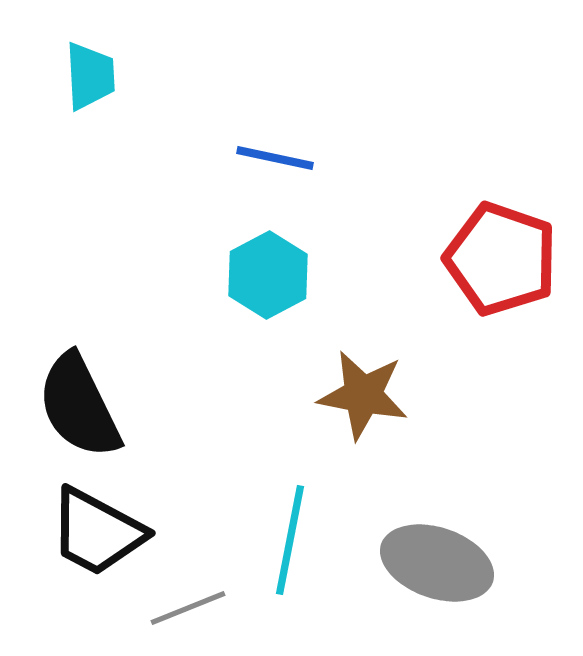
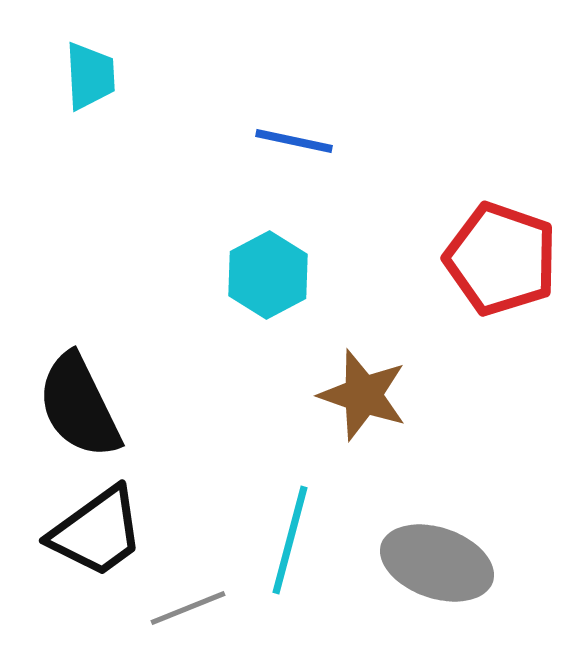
blue line: moved 19 px right, 17 px up
brown star: rotated 8 degrees clockwise
black trapezoid: rotated 64 degrees counterclockwise
cyan line: rotated 4 degrees clockwise
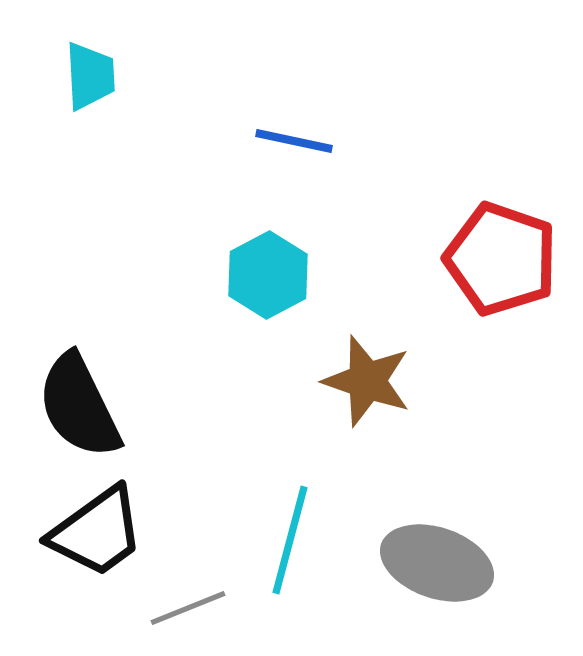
brown star: moved 4 px right, 14 px up
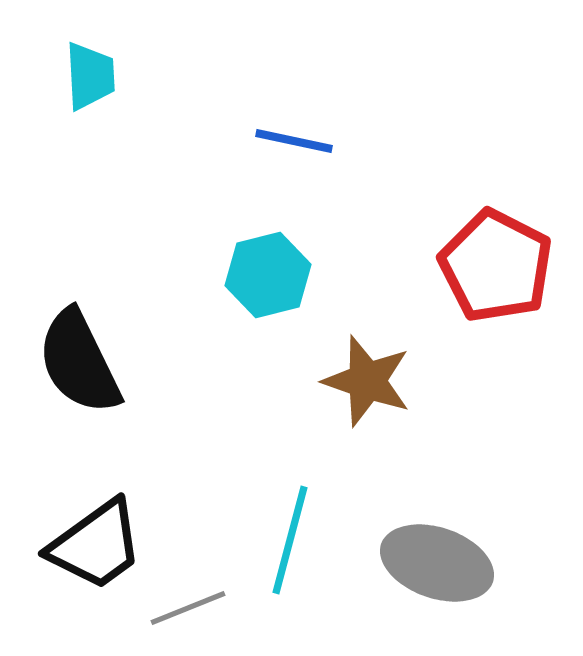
red pentagon: moved 5 px left, 7 px down; rotated 8 degrees clockwise
cyan hexagon: rotated 14 degrees clockwise
black semicircle: moved 44 px up
black trapezoid: moved 1 px left, 13 px down
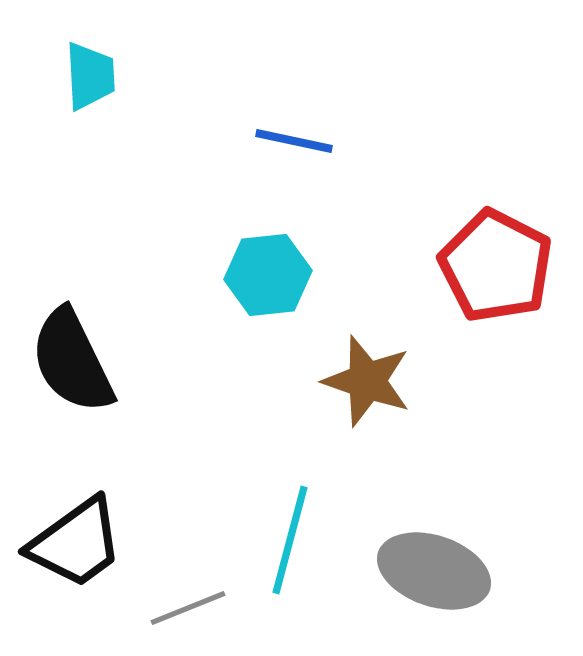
cyan hexagon: rotated 8 degrees clockwise
black semicircle: moved 7 px left, 1 px up
black trapezoid: moved 20 px left, 2 px up
gray ellipse: moved 3 px left, 8 px down
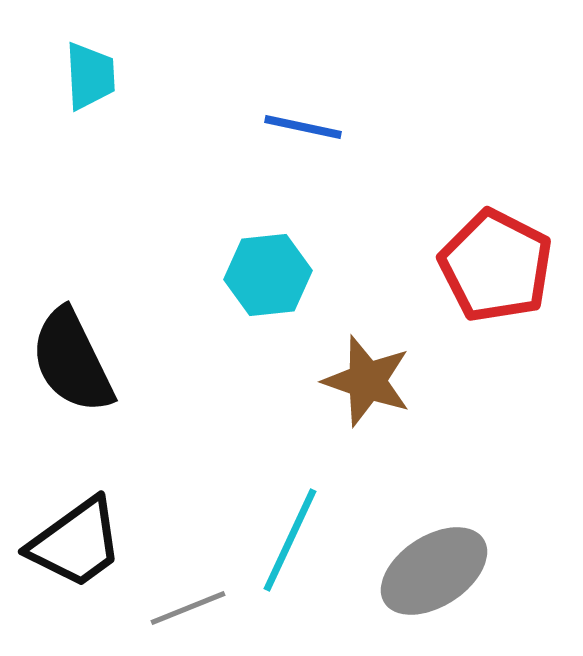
blue line: moved 9 px right, 14 px up
cyan line: rotated 10 degrees clockwise
gray ellipse: rotated 52 degrees counterclockwise
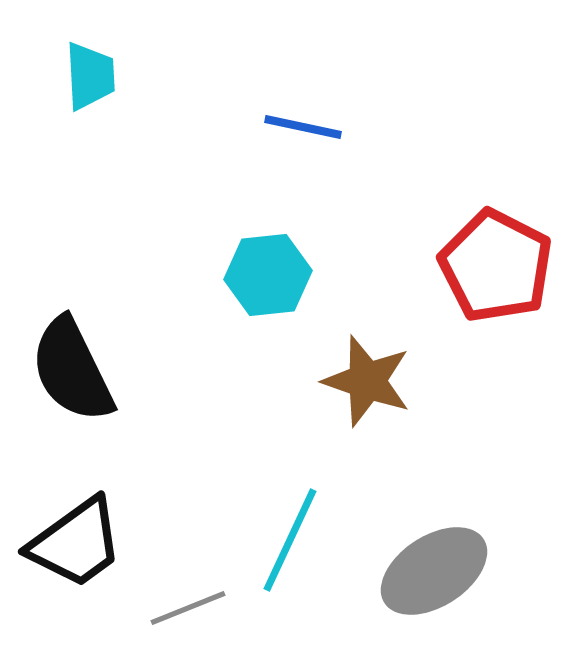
black semicircle: moved 9 px down
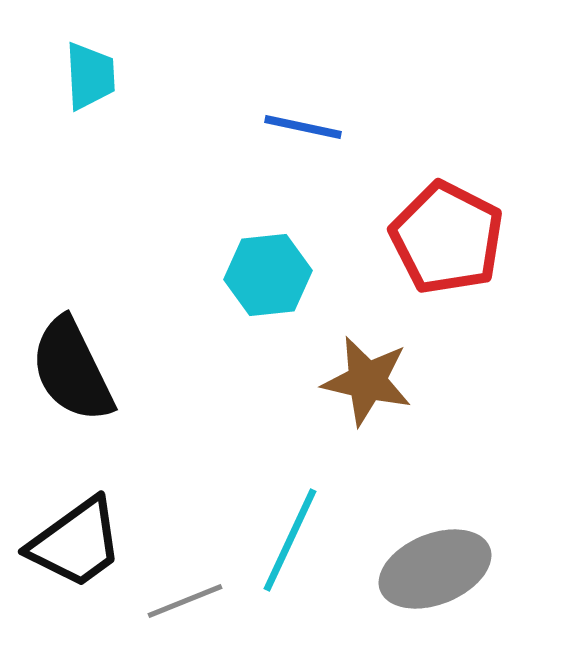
red pentagon: moved 49 px left, 28 px up
brown star: rotated 6 degrees counterclockwise
gray ellipse: moved 1 px right, 2 px up; rotated 11 degrees clockwise
gray line: moved 3 px left, 7 px up
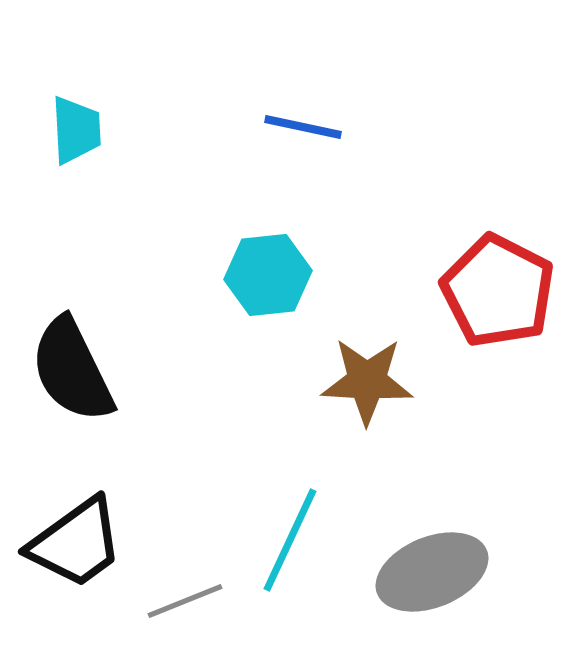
cyan trapezoid: moved 14 px left, 54 px down
red pentagon: moved 51 px right, 53 px down
brown star: rotated 10 degrees counterclockwise
gray ellipse: moved 3 px left, 3 px down
